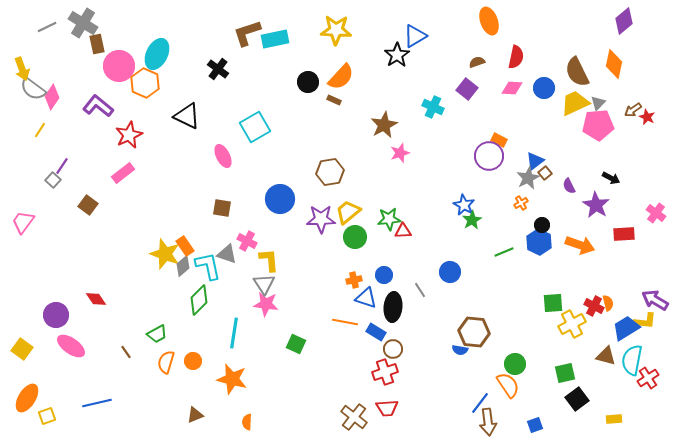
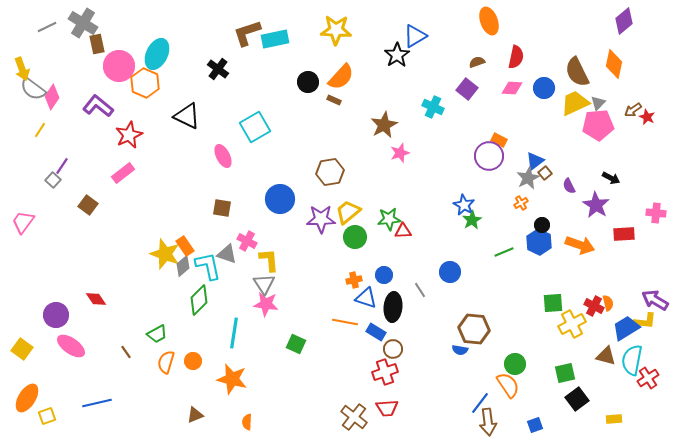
pink cross at (656, 213): rotated 30 degrees counterclockwise
brown hexagon at (474, 332): moved 3 px up
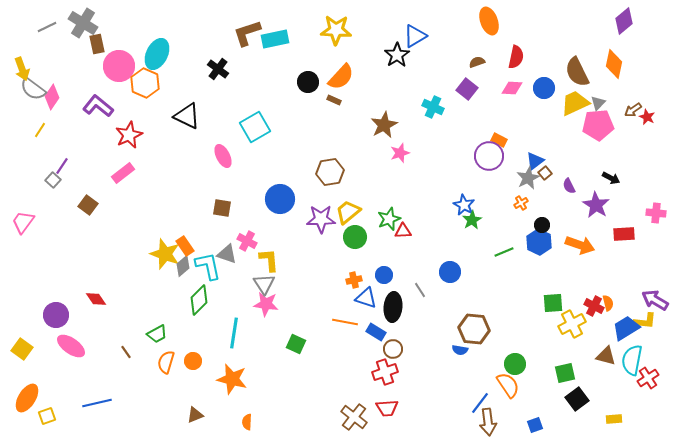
green star at (389, 219): rotated 15 degrees counterclockwise
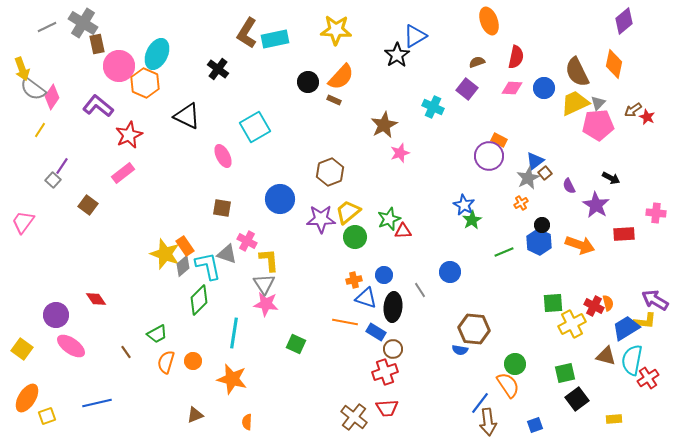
brown L-shape at (247, 33): rotated 40 degrees counterclockwise
brown hexagon at (330, 172): rotated 12 degrees counterclockwise
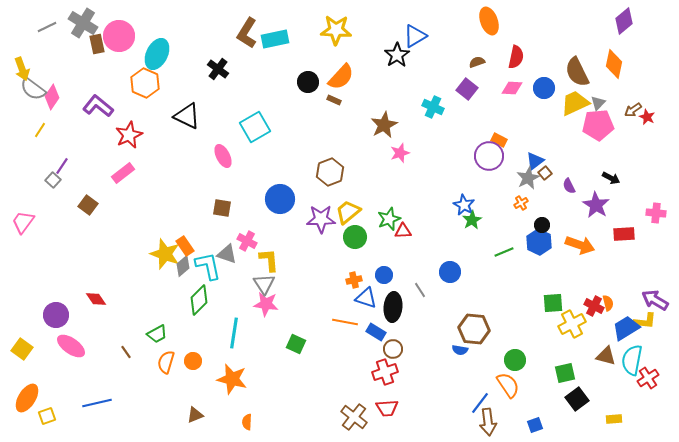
pink circle at (119, 66): moved 30 px up
green circle at (515, 364): moved 4 px up
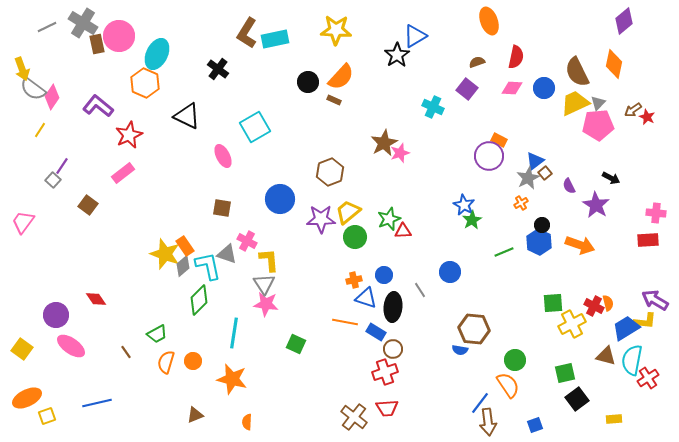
brown star at (384, 125): moved 18 px down
red rectangle at (624, 234): moved 24 px right, 6 px down
orange ellipse at (27, 398): rotated 32 degrees clockwise
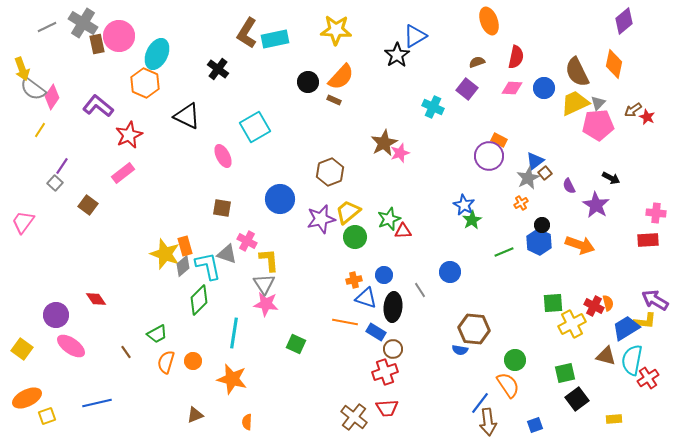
gray square at (53, 180): moved 2 px right, 3 px down
purple star at (321, 219): rotated 12 degrees counterclockwise
orange rectangle at (185, 246): rotated 18 degrees clockwise
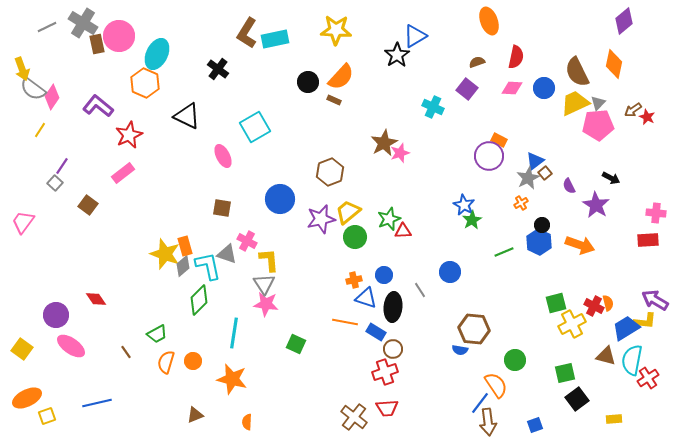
green square at (553, 303): moved 3 px right; rotated 10 degrees counterclockwise
orange semicircle at (508, 385): moved 12 px left
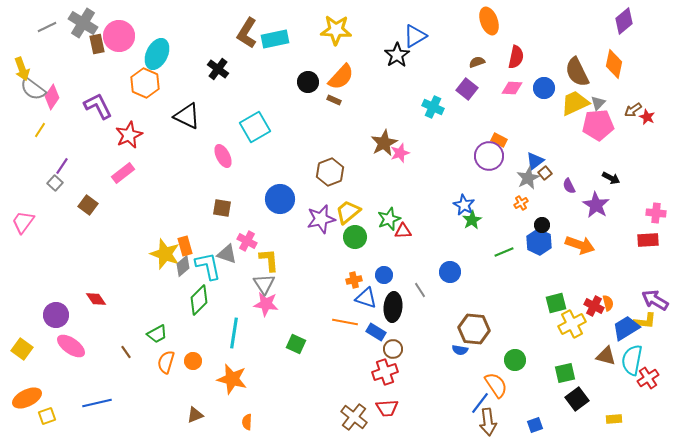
purple L-shape at (98, 106): rotated 24 degrees clockwise
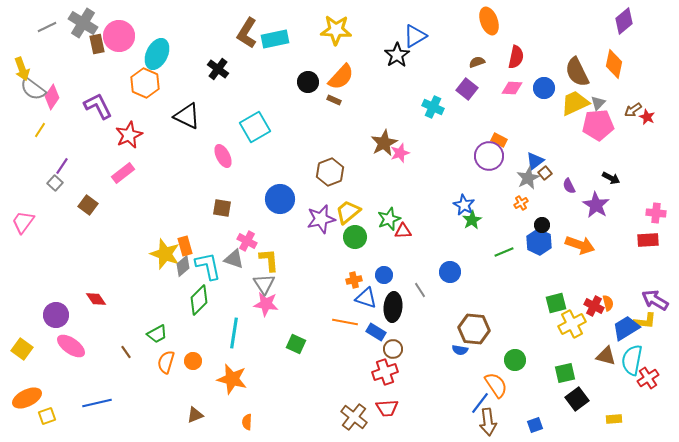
gray triangle at (227, 254): moved 7 px right, 5 px down
